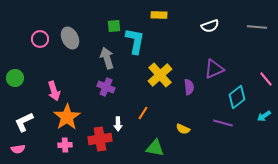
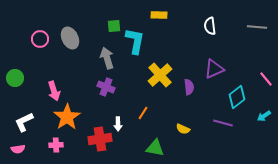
white semicircle: rotated 102 degrees clockwise
pink cross: moved 9 px left
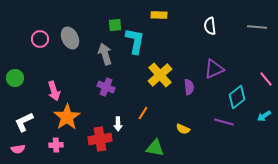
green square: moved 1 px right, 1 px up
gray arrow: moved 2 px left, 4 px up
purple line: moved 1 px right, 1 px up
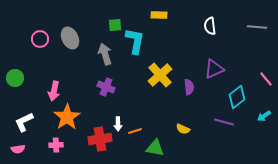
pink arrow: rotated 30 degrees clockwise
orange line: moved 8 px left, 18 px down; rotated 40 degrees clockwise
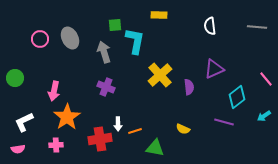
gray arrow: moved 1 px left, 2 px up
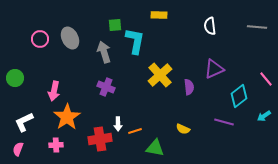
cyan diamond: moved 2 px right, 1 px up
pink semicircle: rotated 120 degrees clockwise
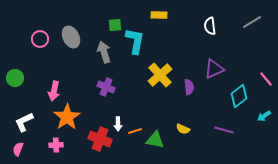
gray line: moved 5 px left, 5 px up; rotated 36 degrees counterclockwise
gray ellipse: moved 1 px right, 1 px up
purple line: moved 8 px down
red cross: rotated 30 degrees clockwise
green triangle: moved 8 px up
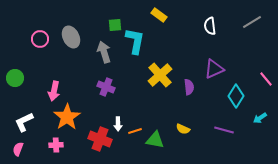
yellow rectangle: rotated 35 degrees clockwise
cyan diamond: moved 3 px left; rotated 20 degrees counterclockwise
cyan arrow: moved 4 px left, 2 px down
